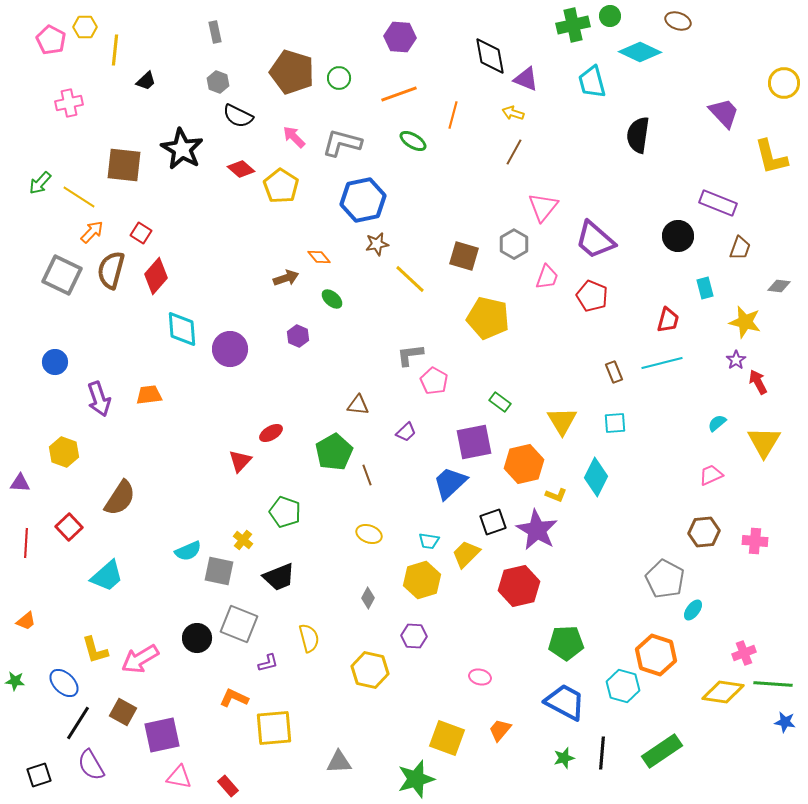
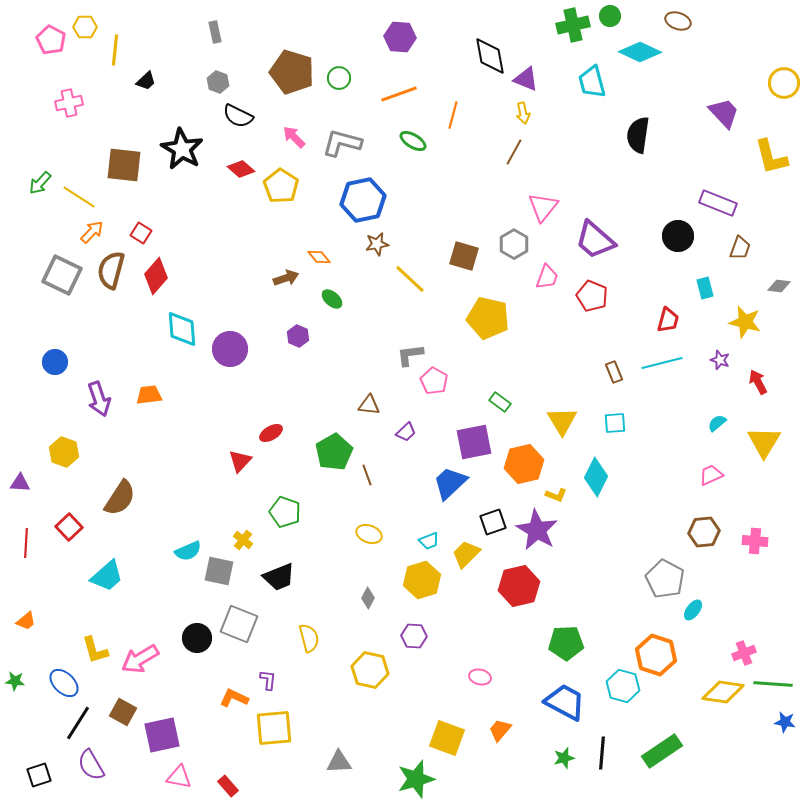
yellow arrow at (513, 113): moved 10 px right; rotated 120 degrees counterclockwise
purple star at (736, 360): moved 16 px left; rotated 18 degrees counterclockwise
brown triangle at (358, 405): moved 11 px right
cyan trapezoid at (429, 541): rotated 30 degrees counterclockwise
purple L-shape at (268, 663): moved 17 px down; rotated 70 degrees counterclockwise
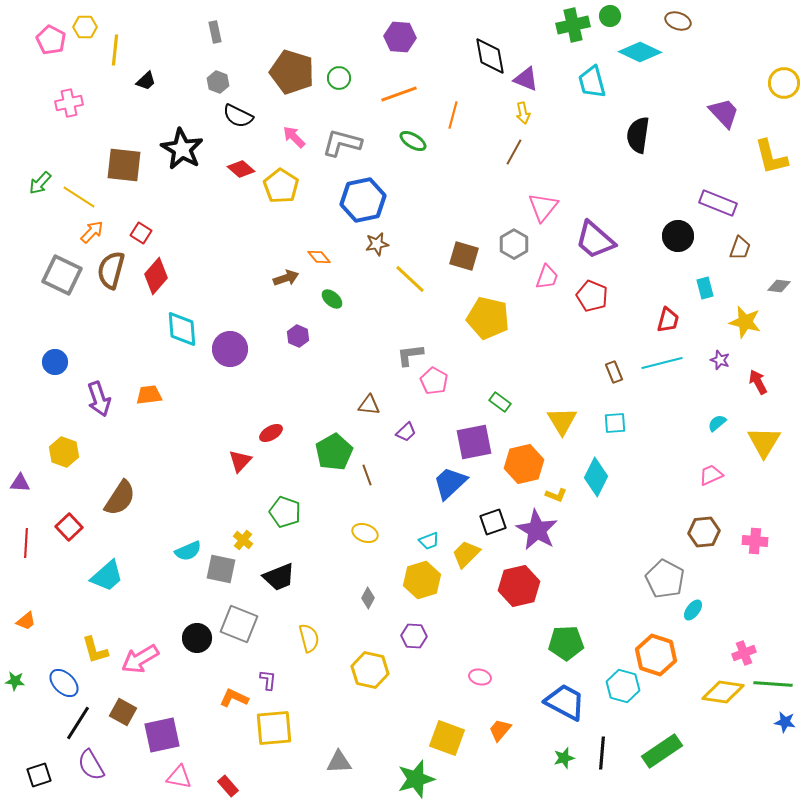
yellow ellipse at (369, 534): moved 4 px left, 1 px up
gray square at (219, 571): moved 2 px right, 2 px up
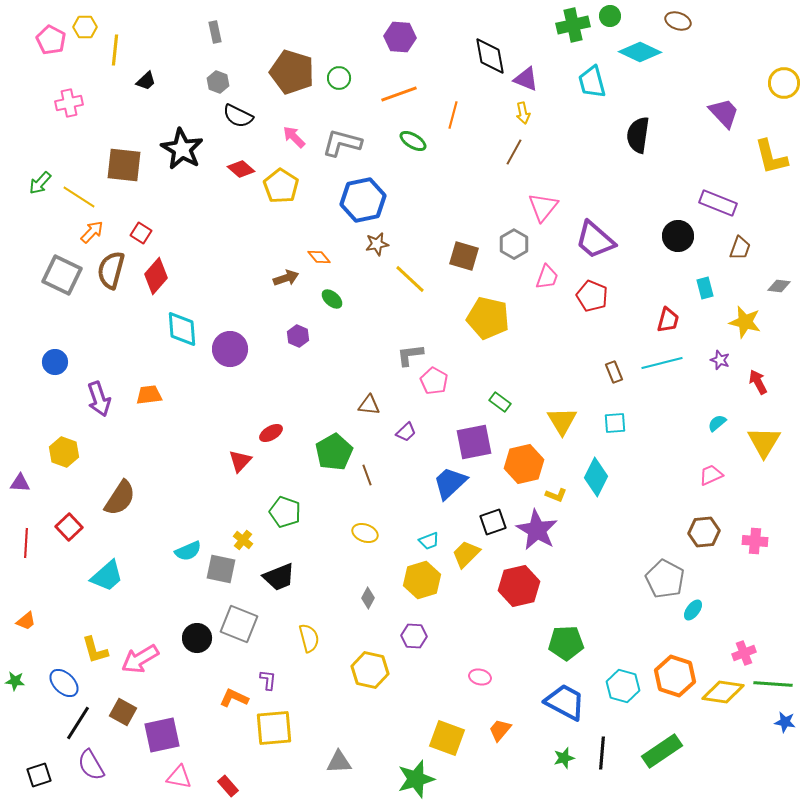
orange hexagon at (656, 655): moved 19 px right, 21 px down
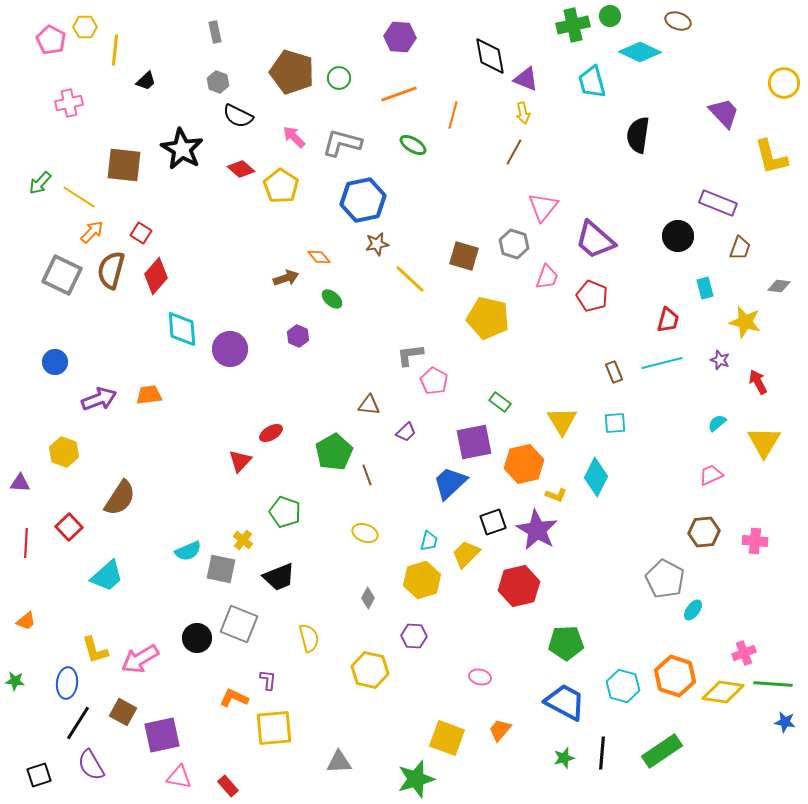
green ellipse at (413, 141): moved 4 px down
gray hexagon at (514, 244): rotated 12 degrees counterclockwise
purple arrow at (99, 399): rotated 92 degrees counterclockwise
cyan trapezoid at (429, 541): rotated 55 degrees counterclockwise
blue ellipse at (64, 683): moved 3 px right; rotated 52 degrees clockwise
